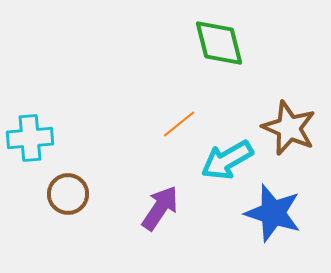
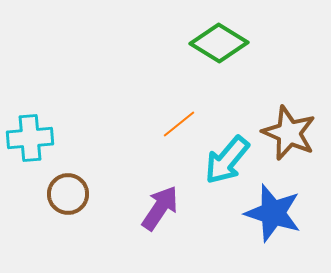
green diamond: rotated 44 degrees counterclockwise
brown star: moved 5 px down
cyan arrow: rotated 20 degrees counterclockwise
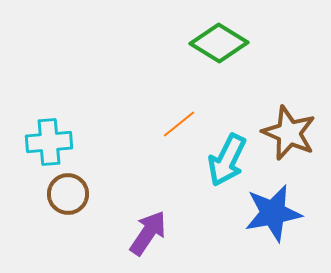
cyan cross: moved 19 px right, 4 px down
cyan arrow: rotated 14 degrees counterclockwise
purple arrow: moved 12 px left, 25 px down
blue star: rotated 28 degrees counterclockwise
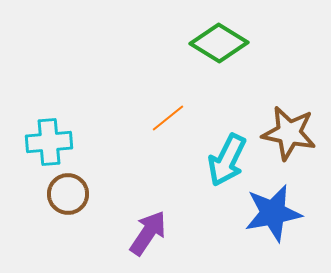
orange line: moved 11 px left, 6 px up
brown star: rotated 12 degrees counterclockwise
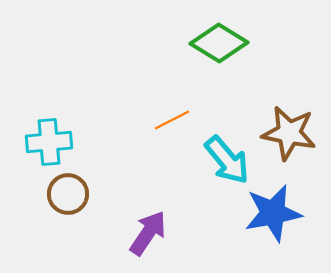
orange line: moved 4 px right, 2 px down; rotated 12 degrees clockwise
cyan arrow: rotated 66 degrees counterclockwise
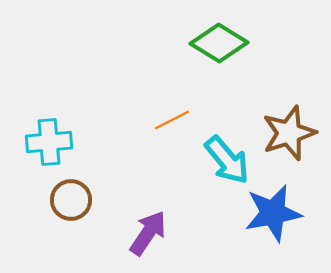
brown star: rotated 30 degrees counterclockwise
brown circle: moved 3 px right, 6 px down
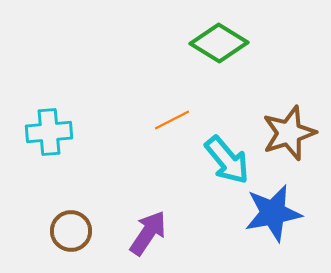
cyan cross: moved 10 px up
brown circle: moved 31 px down
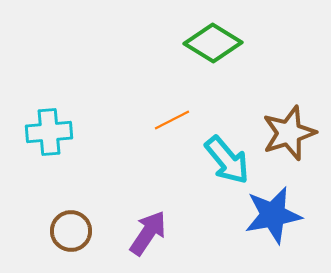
green diamond: moved 6 px left
blue star: moved 2 px down
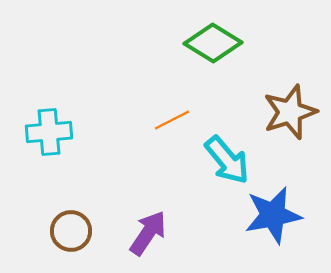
brown star: moved 1 px right, 21 px up
